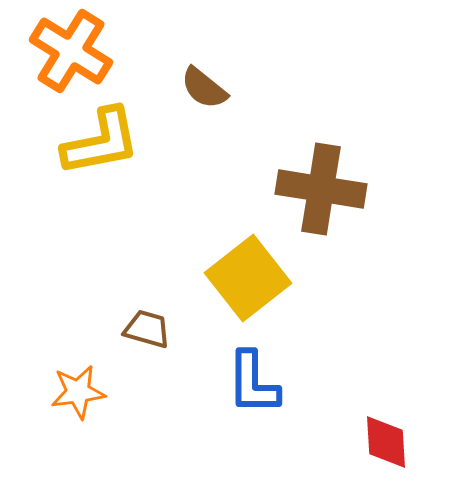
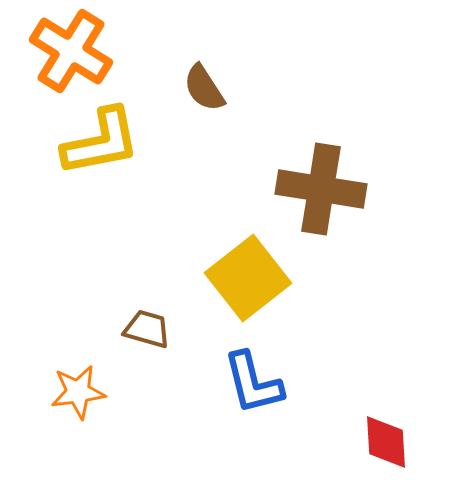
brown semicircle: rotated 18 degrees clockwise
blue L-shape: rotated 14 degrees counterclockwise
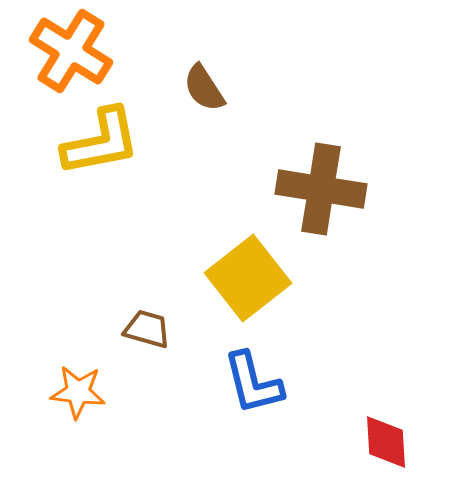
orange star: rotated 14 degrees clockwise
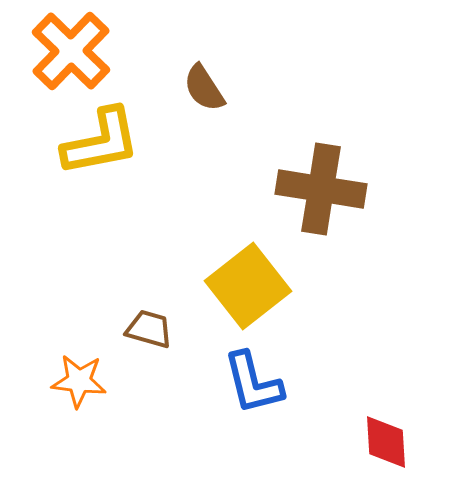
orange cross: rotated 12 degrees clockwise
yellow square: moved 8 px down
brown trapezoid: moved 2 px right
orange star: moved 1 px right, 11 px up
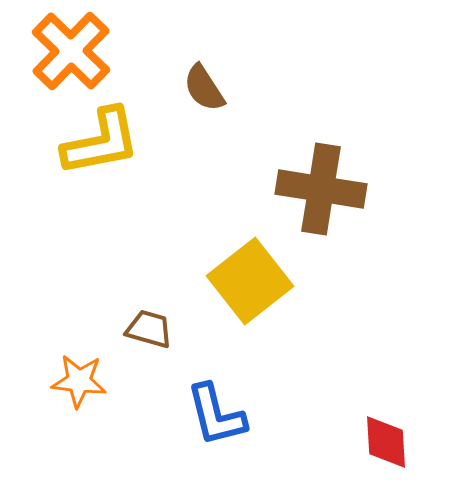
yellow square: moved 2 px right, 5 px up
blue L-shape: moved 37 px left, 32 px down
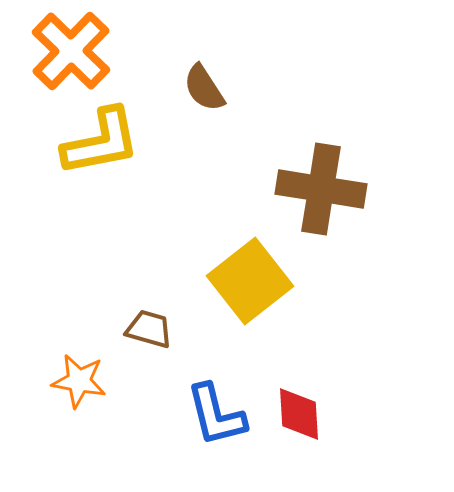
orange star: rotated 4 degrees clockwise
red diamond: moved 87 px left, 28 px up
